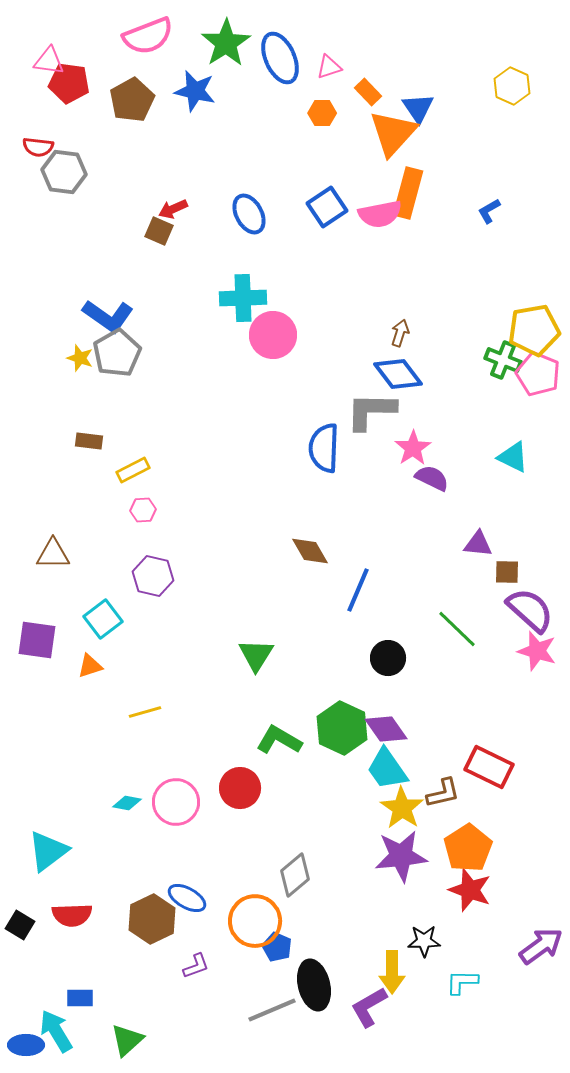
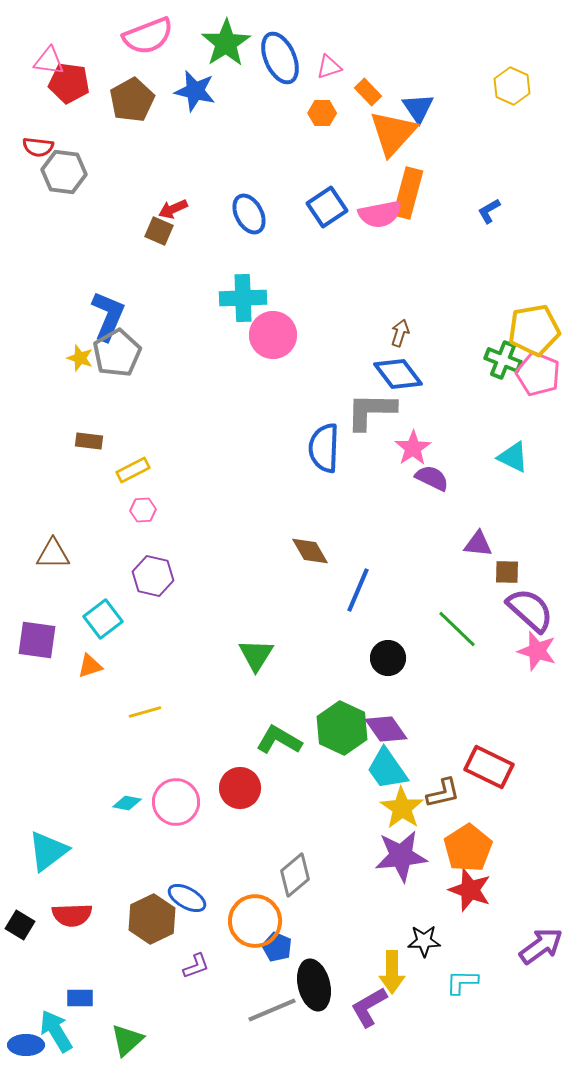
blue L-shape at (108, 316): rotated 102 degrees counterclockwise
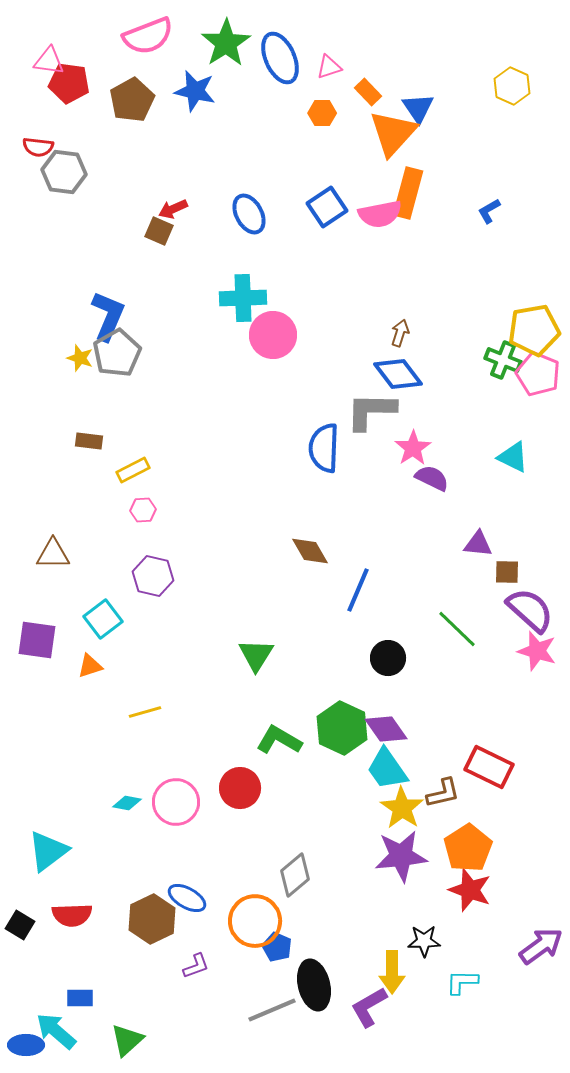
cyan arrow at (56, 1031): rotated 18 degrees counterclockwise
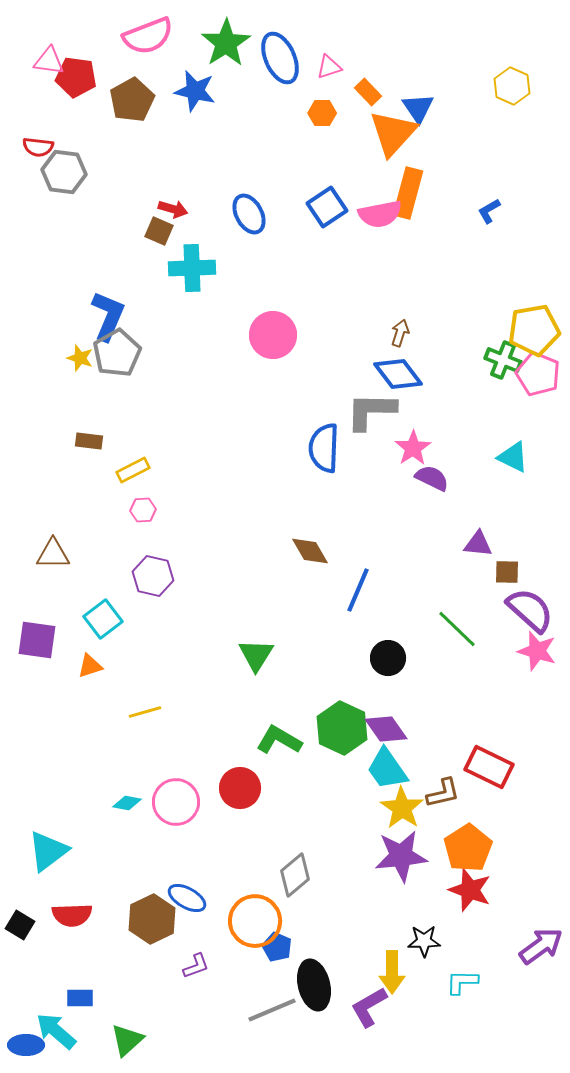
red pentagon at (69, 83): moved 7 px right, 6 px up
red arrow at (173, 209): rotated 140 degrees counterclockwise
cyan cross at (243, 298): moved 51 px left, 30 px up
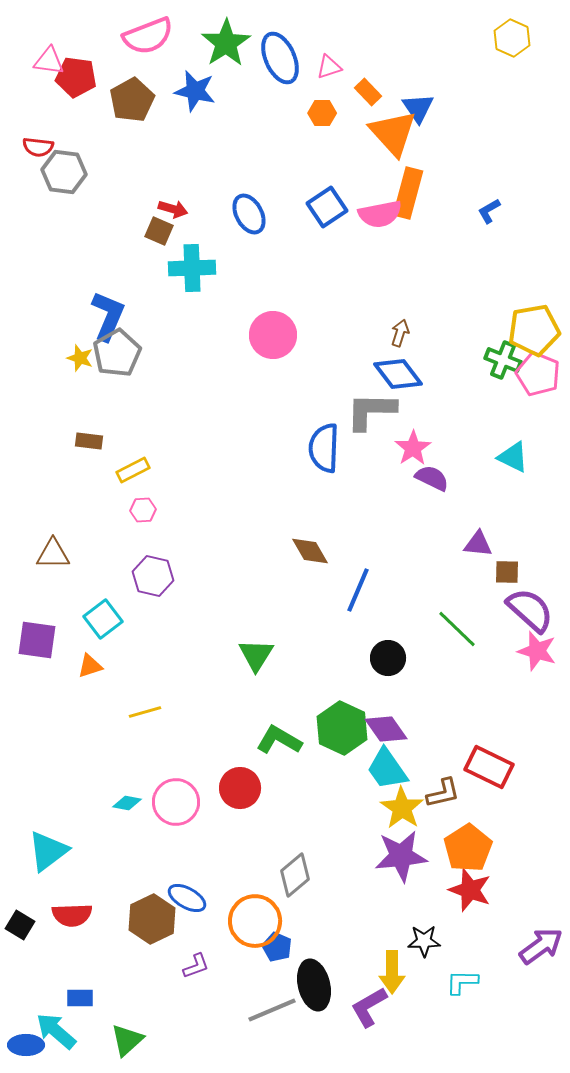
yellow hexagon at (512, 86): moved 48 px up
orange triangle at (393, 133): rotated 24 degrees counterclockwise
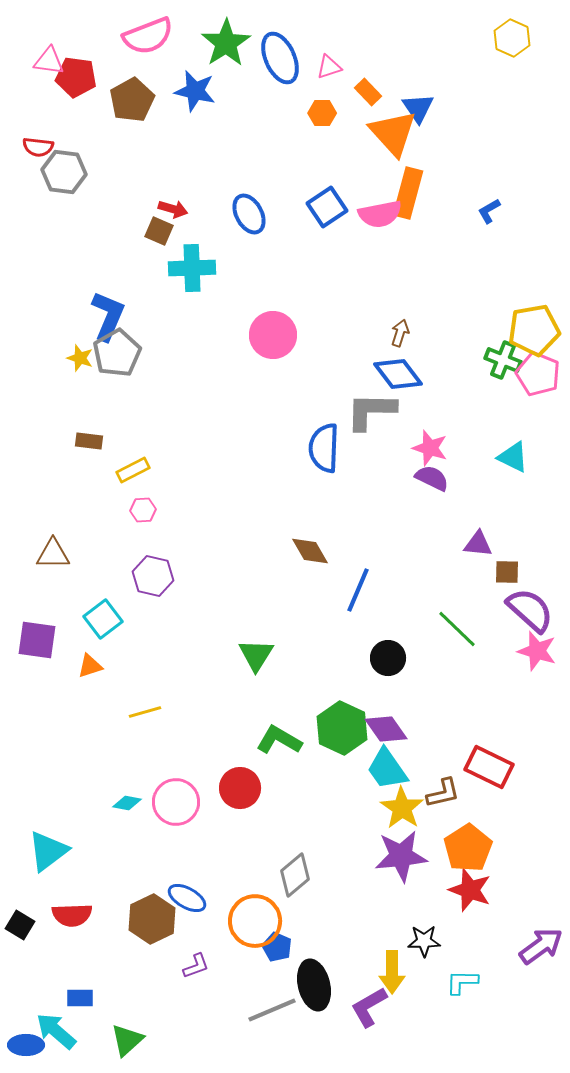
pink star at (413, 448): moved 17 px right; rotated 21 degrees counterclockwise
